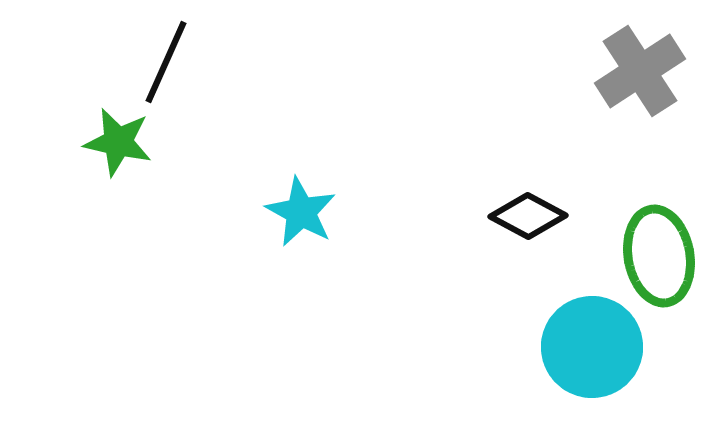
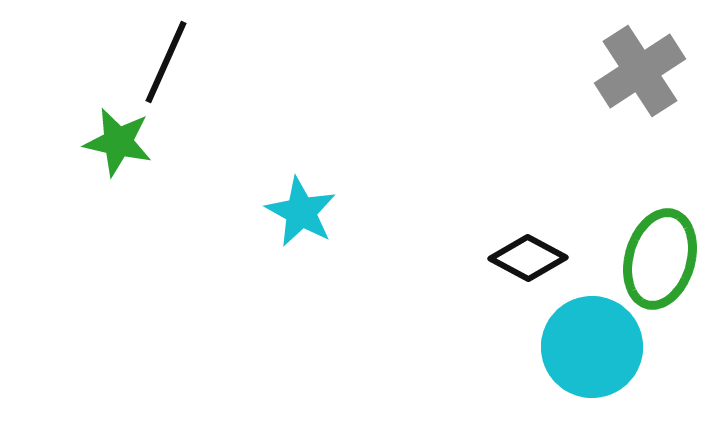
black diamond: moved 42 px down
green ellipse: moved 1 px right, 3 px down; rotated 26 degrees clockwise
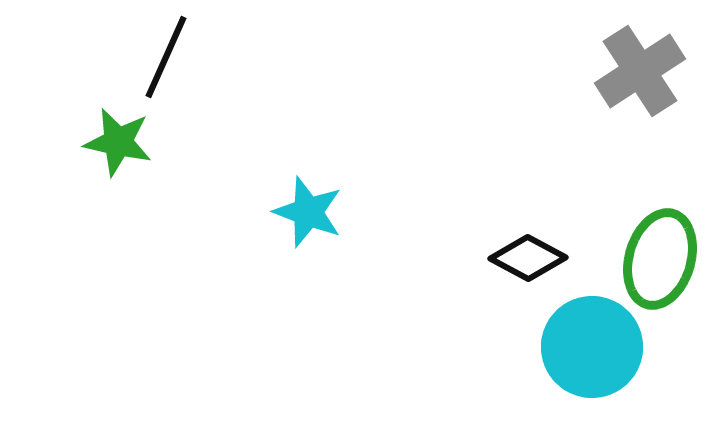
black line: moved 5 px up
cyan star: moved 7 px right; rotated 8 degrees counterclockwise
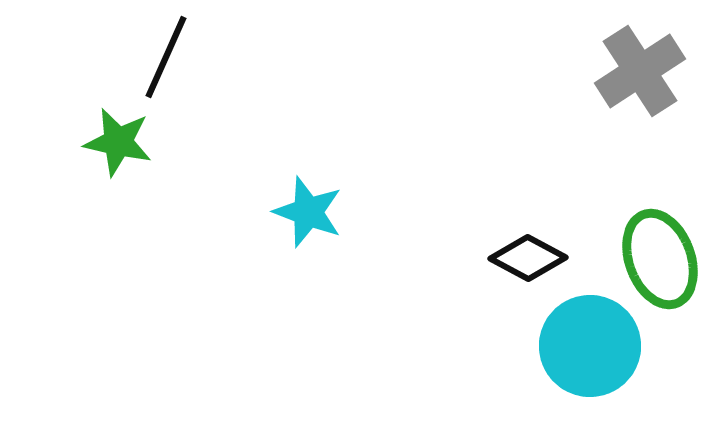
green ellipse: rotated 36 degrees counterclockwise
cyan circle: moved 2 px left, 1 px up
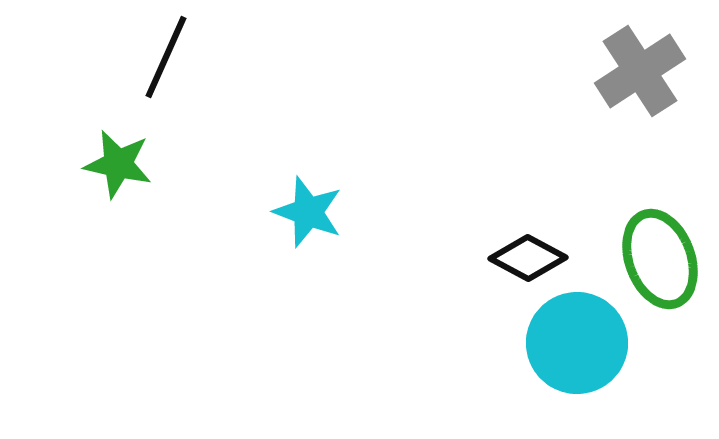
green star: moved 22 px down
cyan circle: moved 13 px left, 3 px up
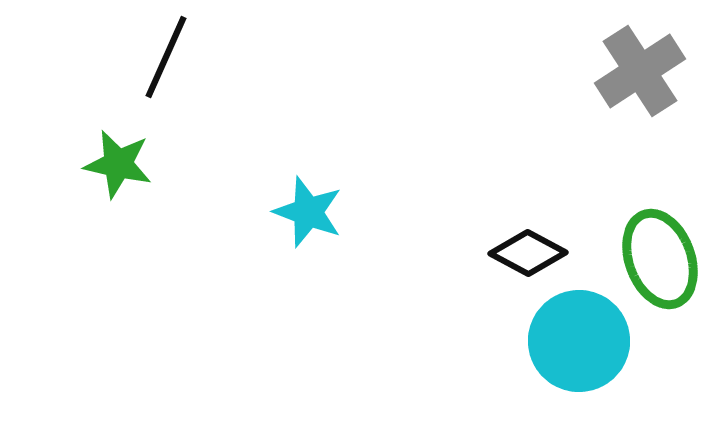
black diamond: moved 5 px up
cyan circle: moved 2 px right, 2 px up
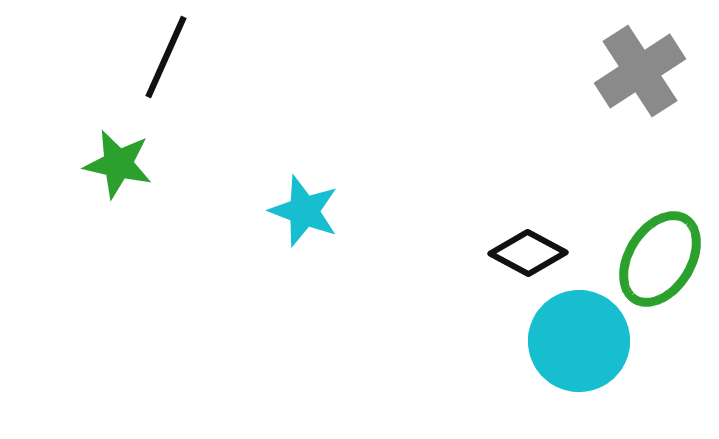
cyan star: moved 4 px left, 1 px up
green ellipse: rotated 52 degrees clockwise
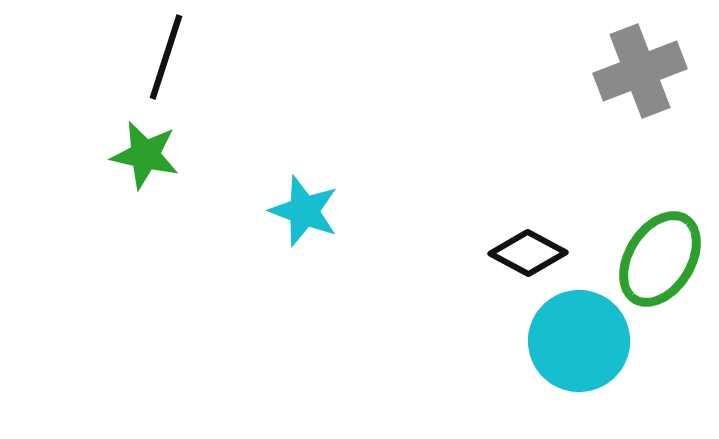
black line: rotated 6 degrees counterclockwise
gray cross: rotated 12 degrees clockwise
green star: moved 27 px right, 9 px up
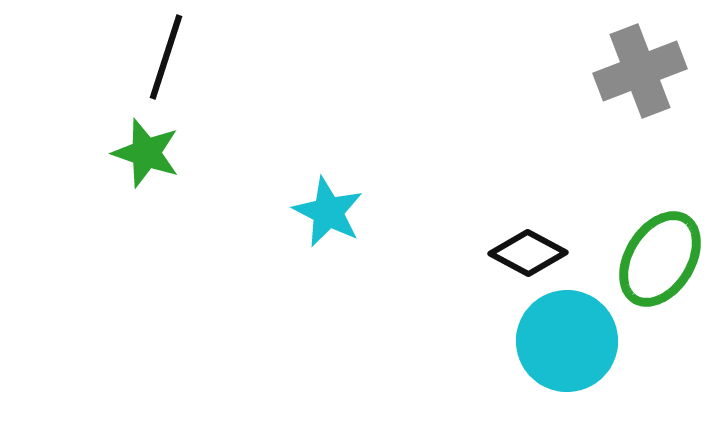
green star: moved 1 px right, 2 px up; rotated 6 degrees clockwise
cyan star: moved 24 px right, 1 px down; rotated 6 degrees clockwise
cyan circle: moved 12 px left
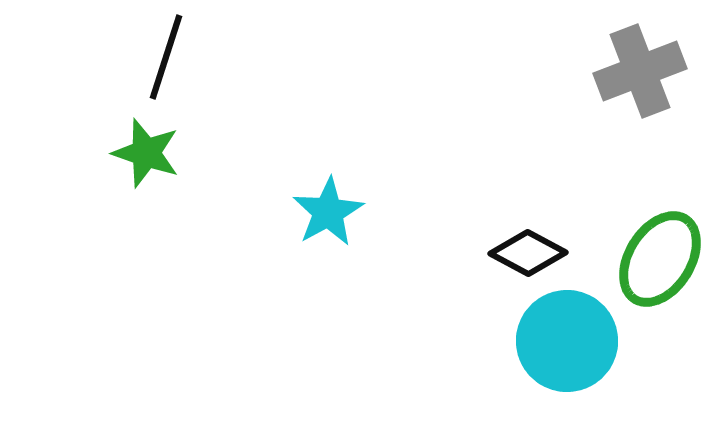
cyan star: rotated 16 degrees clockwise
